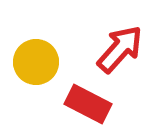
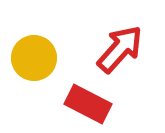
yellow circle: moved 2 px left, 4 px up
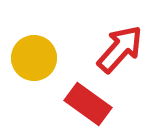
red rectangle: rotated 9 degrees clockwise
